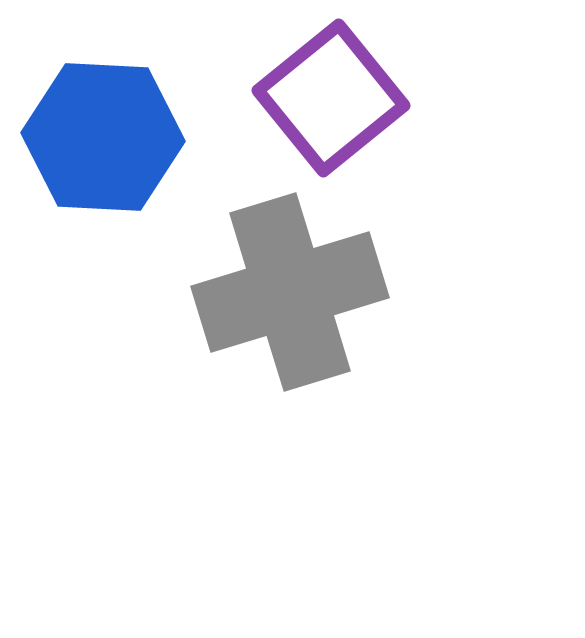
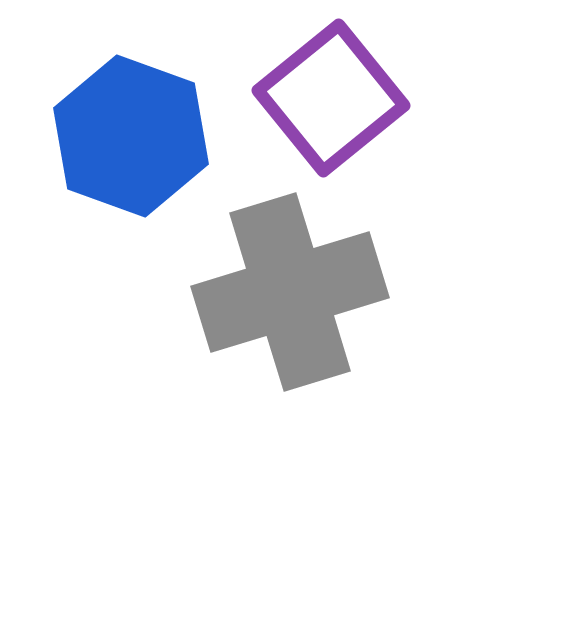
blue hexagon: moved 28 px right, 1 px up; rotated 17 degrees clockwise
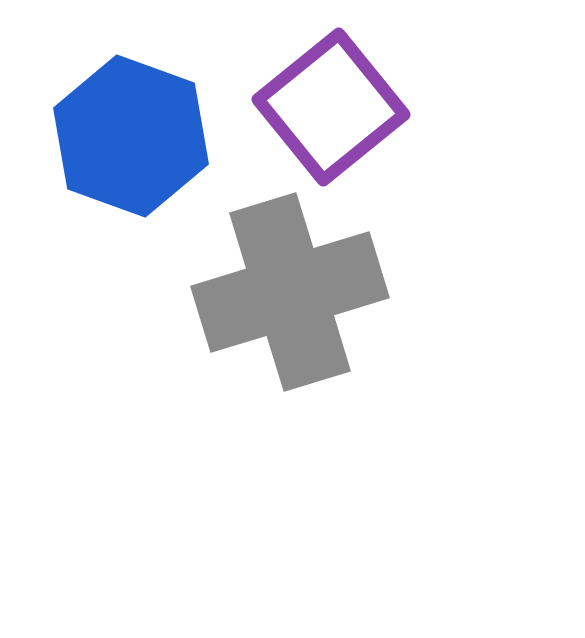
purple square: moved 9 px down
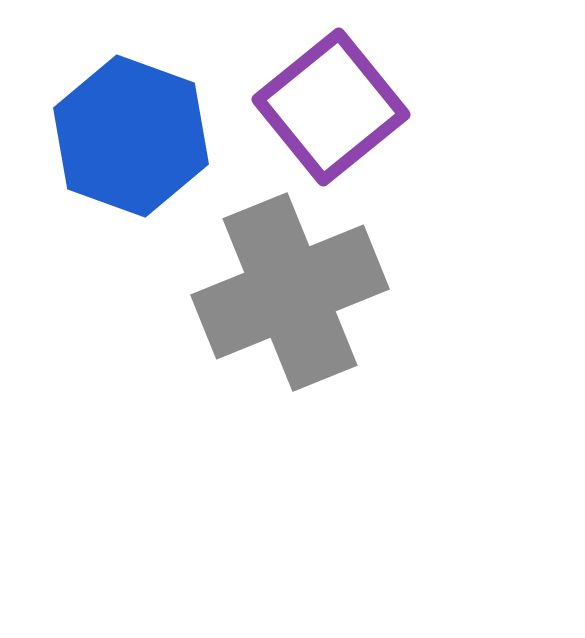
gray cross: rotated 5 degrees counterclockwise
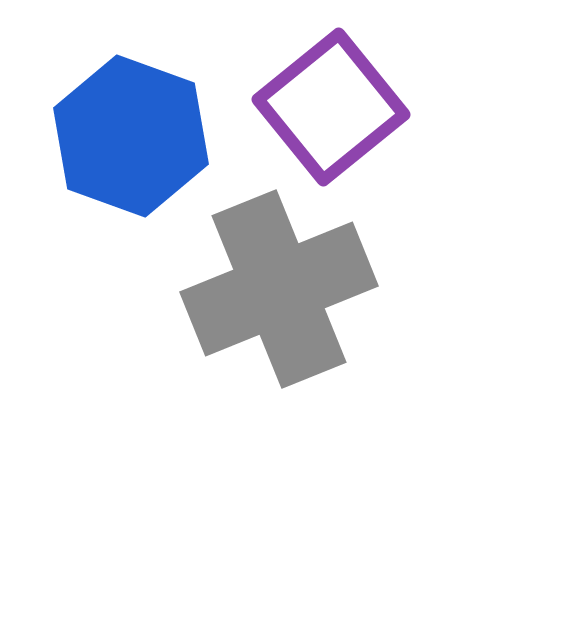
gray cross: moved 11 px left, 3 px up
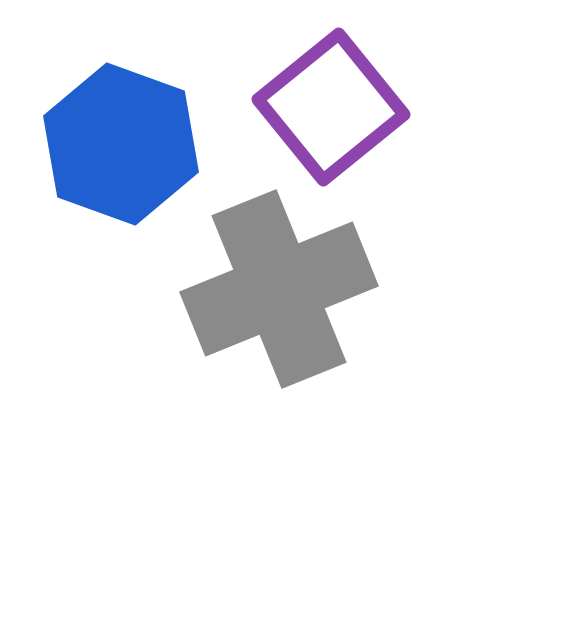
blue hexagon: moved 10 px left, 8 px down
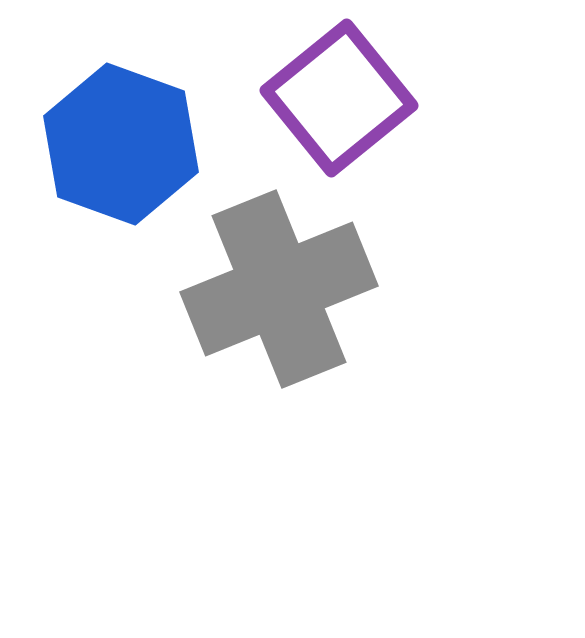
purple square: moved 8 px right, 9 px up
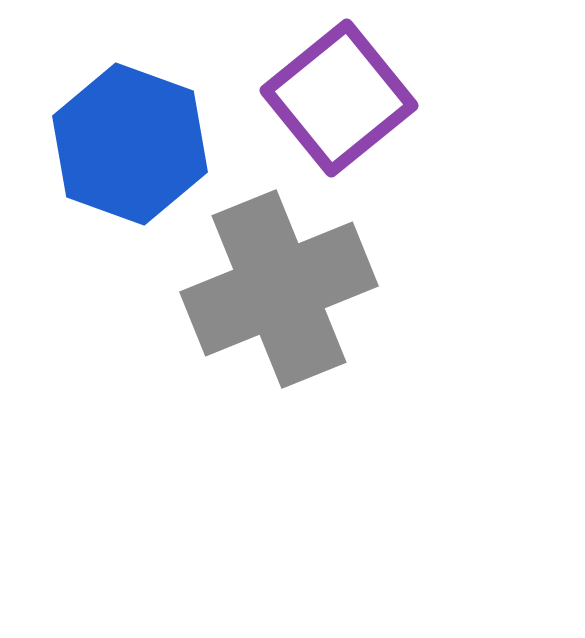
blue hexagon: moved 9 px right
